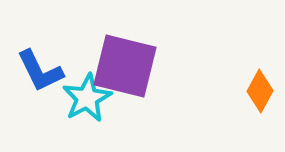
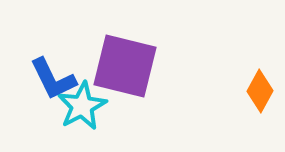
blue L-shape: moved 13 px right, 8 px down
cyan star: moved 5 px left, 8 px down
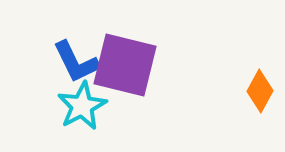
purple square: moved 1 px up
blue L-shape: moved 23 px right, 17 px up
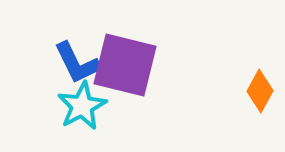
blue L-shape: moved 1 px right, 1 px down
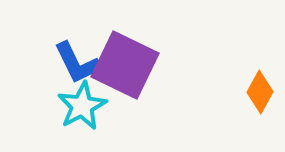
purple square: rotated 12 degrees clockwise
orange diamond: moved 1 px down
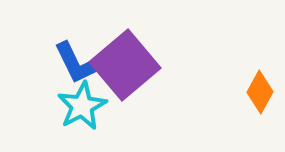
purple square: rotated 24 degrees clockwise
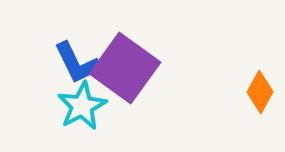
purple square: moved 3 px down; rotated 14 degrees counterclockwise
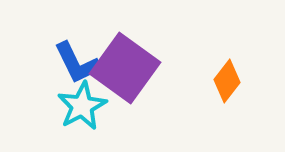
orange diamond: moved 33 px left, 11 px up; rotated 9 degrees clockwise
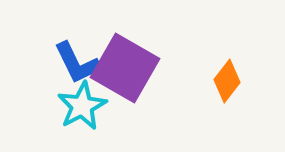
purple square: rotated 6 degrees counterclockwise
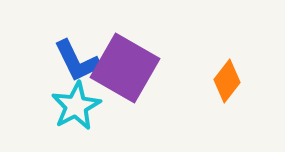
blue L-shape: moved 2 px up
cyan star: moved 6 px left
